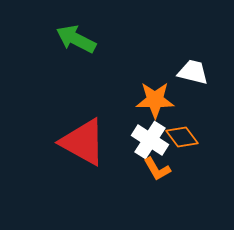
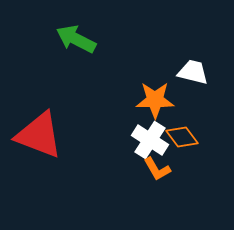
red triangle: moved 44 px left, 7 px up; rotated 8 degrees counterclockwise
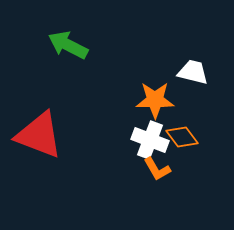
green arrow: moved 8 px left, 6 px down
white cross: rotated 12 degrees counterclockwise
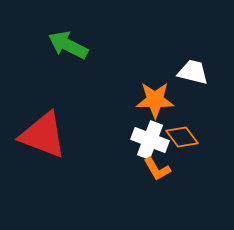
red triangle: moved 4 px right
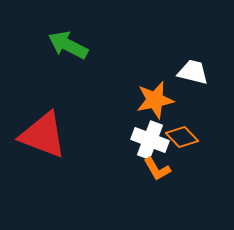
orange star: rotated 12 degrees counterclockwise
orange diamond: rotated 8 degrees counterclockwise
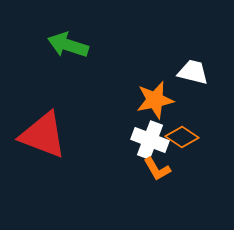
green arrow: rotated 9 degrees counterclockwise
orange diamond: rotated 12 degrees counterclockwise
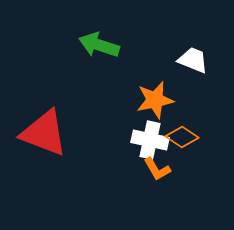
green arrow: moved 31 px right
white trapezoid: moved 12 px up; rotated 8 degrees clockwise
red triangle: moved 1 px right, 2 px up
white cross: rotated 9 degrees counterclockwise
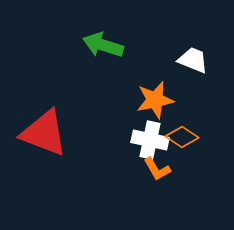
green arrow: moved 4 px right
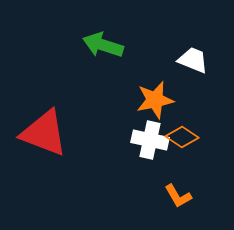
orange L-shape: moved 21 px right, 27 px down
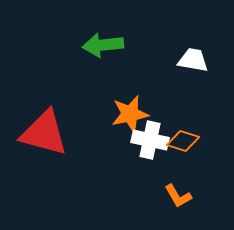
green arrow: rotated 24 degrees counterclockwise
white trapezoid: rotated 12 degrees counterclockwise
orange star: moved 25 px left, 14 px down
red triangle: rotated 6 degrees counterclockwise
orange diamond: moved 1 px right, 4 px down; rotated 16 degrees counterclockwise
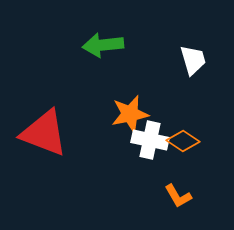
white trapezoid: rotated 64 degrees clockwise
red triangle: rotated 6 degrees clockwise
orange diamond: rotated 16 degrees clockwise
